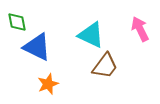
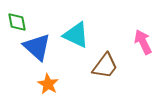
pink arrow: moved 3 px right, 13 px down
cyan triangle: moved 15 px left
blue triangle: rotated 16 degrees clockwise
orange star: rotated 20 degrees counterclockwise
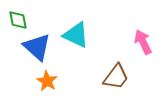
green diamond: moved 1 px right, 2 px up
brown trapezoid: moved 11 px right, 11 px down
orange star: moved 1 px left, 3 px up
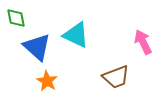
green diamond: moved 2 px left, 2 px up
brown trapezoid: rotated 32 degrees clockwise
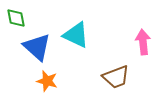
pink arrow: rotated 20 degrees clockwise
orange star: rotated 15 degrees counterclockwise
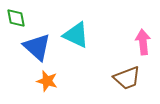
brown trapezoid: moved 11 px right, 1 px down
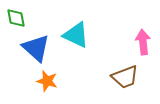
blue triangle: moved 1 px left, 1 px down
brown trapezoid: moved 2 px left, 1 px up
